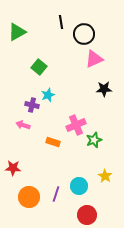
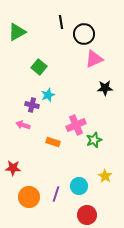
black star: moved 1 px right, 1 px up
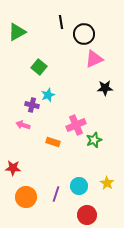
yellow star: moved 2 px right, 7 px down
orange circle: moved 3 px left
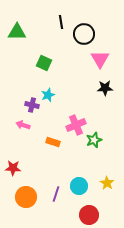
green triangle: rotated 30 degrees clockwise
pink triangle: moved 6 px right; rotated 36 degrees counterclockwise
green square: moved 5 px right, 4 px up; rotated 14 degrees counterclockwise
red circle: moved 2 px right
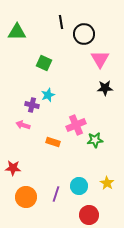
green star: moved 1 px right; rotated 14 degrees clockwise
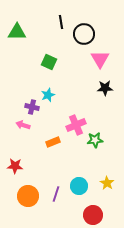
green square: moved 5 px right, 1 px up
purple cross: moved 2 px down
orange rectangle: rotated 40 degrees counterclockwise
red star: moved 2 px right, 2 px up
orange circle: moved 2 px right, 1 px up
red circle: moved 4 px right
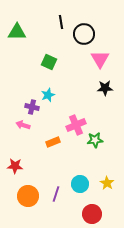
cyan circle: moved 1 px right, 2 px up
red circle: moved 1 px left, 1 px up
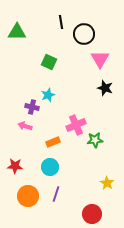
black star: rotated 21 degrees clockwise
pink arrow: moved 2 px right, 1 px down
cyan circle: moved 30 px left, 17 px up
